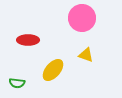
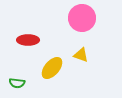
yellow triangle: moved 5 px left
yellow ellipse: moved 1 px left, 2 px up
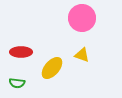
red ellipse: moved 7 px left, 12 px down
yellow triangle: moved 1 px right
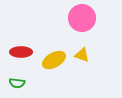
yellow ellipse: moved 2 px right, 8 px up; rotated 20 degrees clockwise
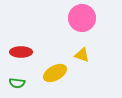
yellow ellipse: moved 1 px right, 13 px down
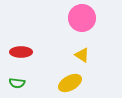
yellow triangle: rotated 14 degrees clockwise
yellow ellipse: moved 15 px right, 10 px down
